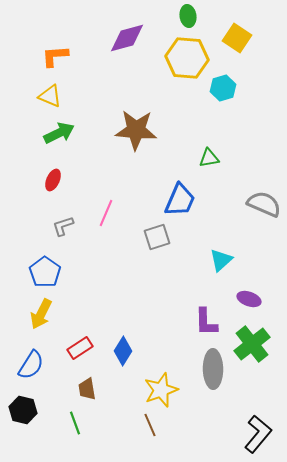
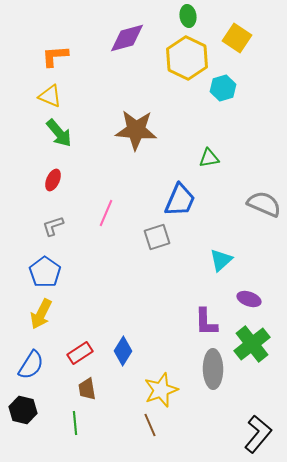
yellow hexagon: rotated 21 degrees clockwise
green arrow: rotated 76 degrees clockwise
gray L-shape: moved 10 px left
red rectangle: moved 5 px down
green line: rotated 15 degrees clockwise
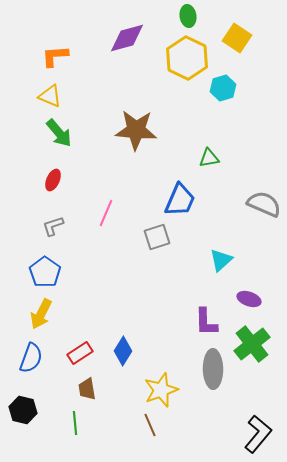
blue semicircle: moved 7 px up; rotated 12 degrees counterclockwise
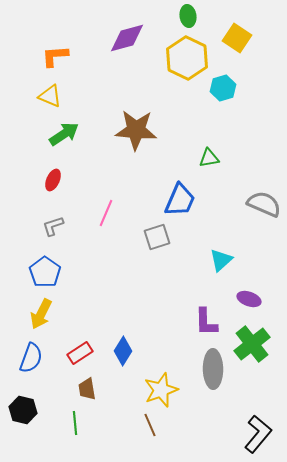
green arrow: moved 5 px right, 1 px down; rotated 84 degrees counterclockwise
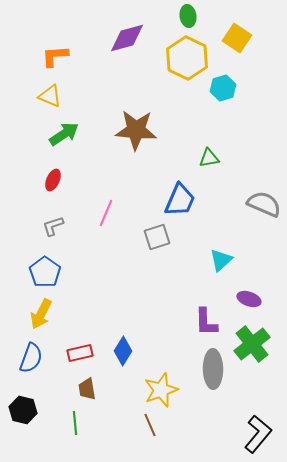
red rectangle: rotated 20 degrees clockwise
